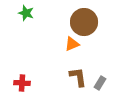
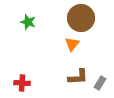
green star: moved 2 px right, 9 px down
brown circle: moved 3 px left, 4 px up
orange triangle: rotated 28 degrees counterclockwise
brown L-shape: rotated 95 degrees clockwise
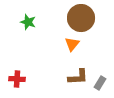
red cross: moved 5 px left, 4 px up
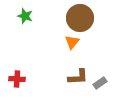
brown circle: moved 1 px left
green star: moved 3 px left, 6 px up
orange triangle: moved 2 px up
gray rectangle: rotated 24 degrees clockwise
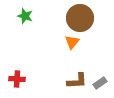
brown L-shape: moved 1 px left, 4 px down
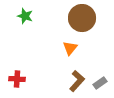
brown circle: moved 2 px right
orange triangle: moved 2 px left, 6 px down
brown L-shape: rotated 45 degrees counterclockwise
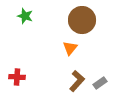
brown circle: moved 2 px down
red cross: moved 2 px up
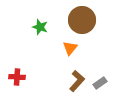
green star: moved 15 px right, 11 px down
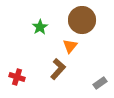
green star: rotated 21 degrees clockwise
orange triangle: moved 2 px up
red cross: rotated 14 degrees clockwise
brown L-shape: moved 19 px left, 12 px up
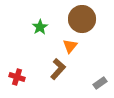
brown circle: moved 1 px up
